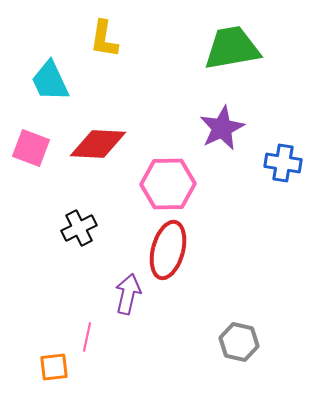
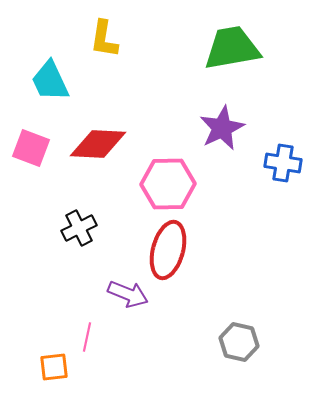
purple arrow: rotated 99 degrees clockwise
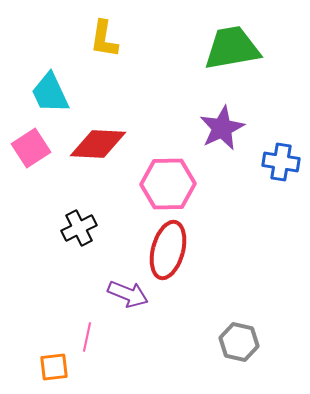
cyan trapezoid: moved 12 px down
pink square: rotated 36 degrees clockwise
blue cross: moved 2 px left, 1 px up
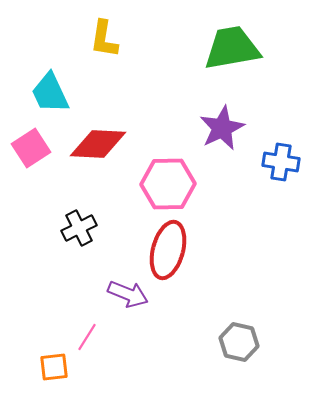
pink line: rotated 20 degrees clockwise
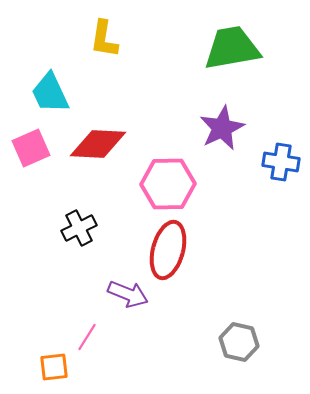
pink square: rotated 9 degrees clockwise
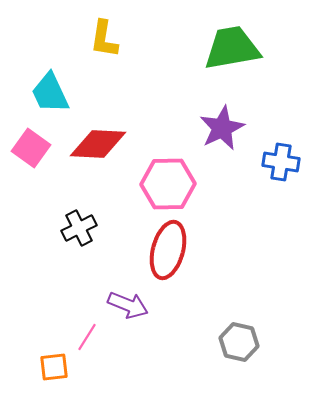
pink square: rotated 30 degrees counterclockwise
purple arrow: moved 11 px down
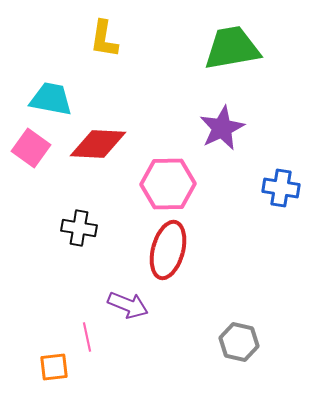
cyan trapezoid: moved 1 px right, 6 px down; rotated 126 degrees clockwise
blue cross: moved 26 px down
black cross: rotated 36 degrees clockwise
pink line: rotated 44 degrees counterclockwise
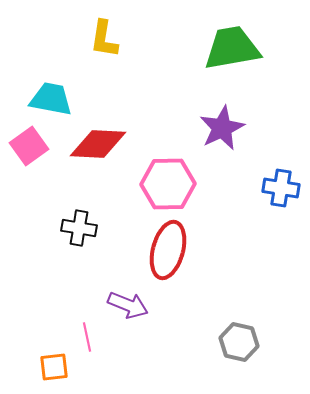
pink square: moved 2 px left, 2 px up; rotated 18 degrees clockwise
